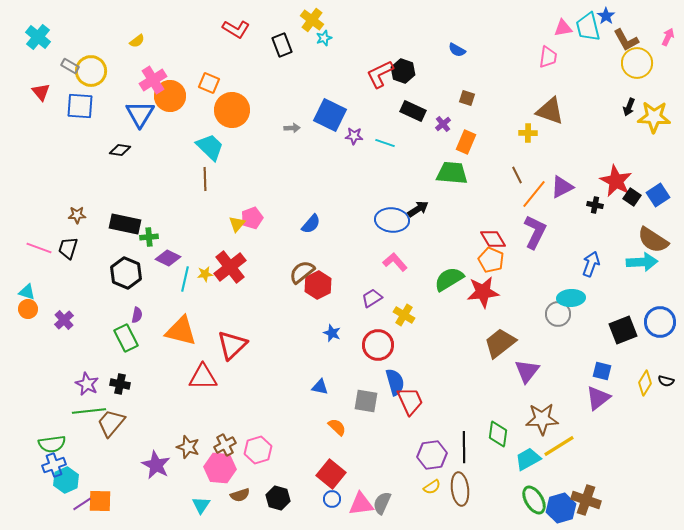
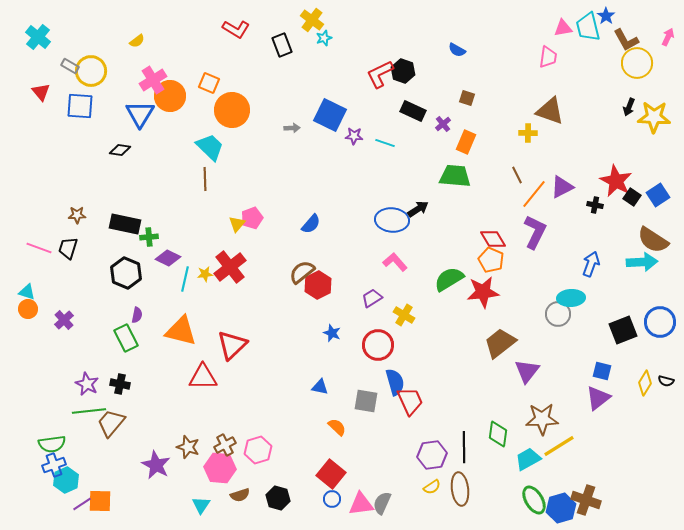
green trapezoid at (452, 173): moved 3 px right, 3 px down
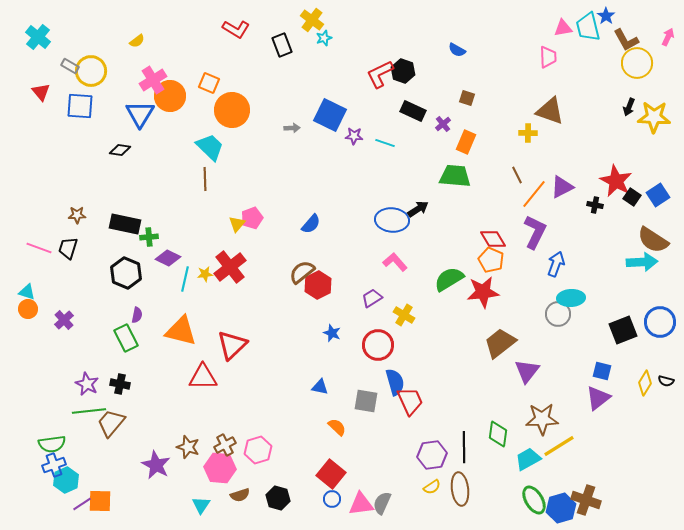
pink trapezoid at (548, 57): rotated 10 degrees counterclockwise
blue arrow at (591, 264): moved 35 px left
